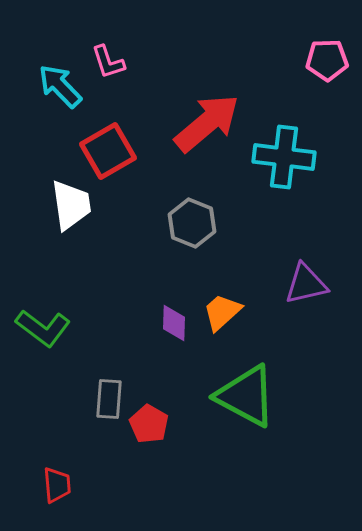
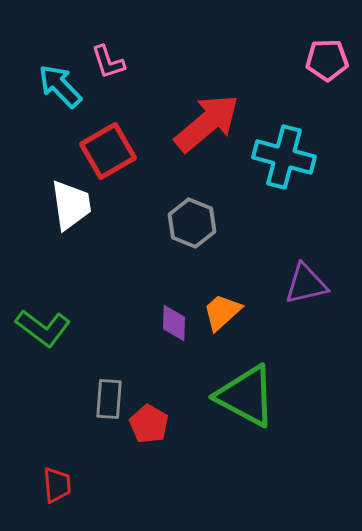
cyan cross: rotated 8 degrees clockwise
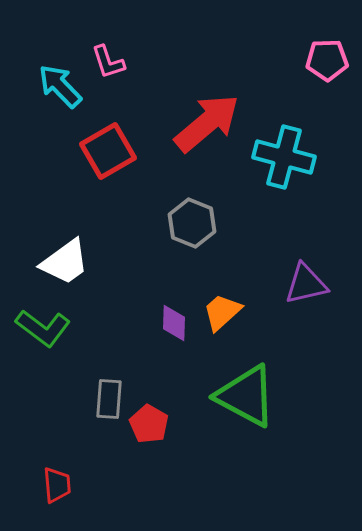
white trapezoid: moved 6 px left, 57 px down; rotated 62 degrees clockwise
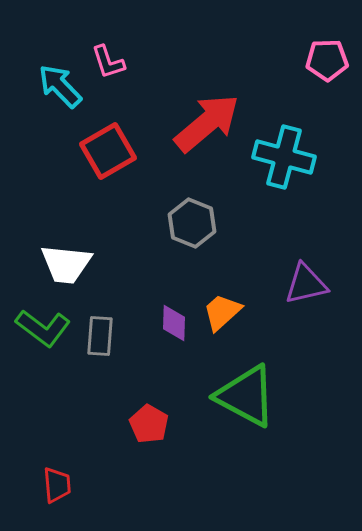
white trapezoid: moved 1 px right, 2 px down; rotated 42 degrees clockwise
gray rectangle: moved 9 px left, 63 px up
